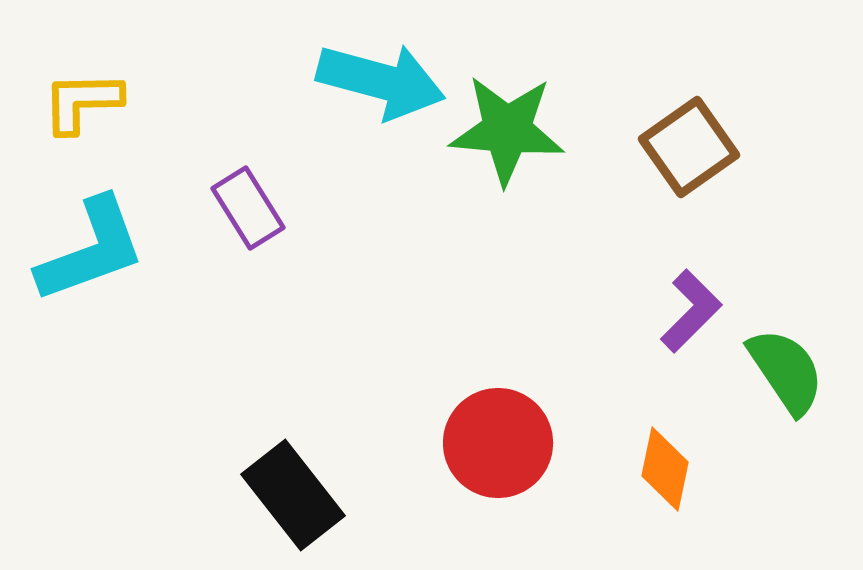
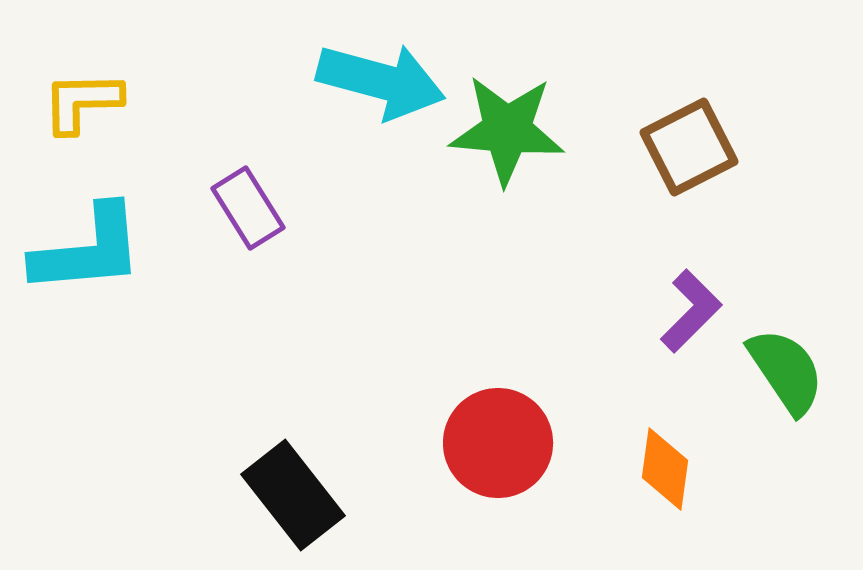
brown square: rotated 8 degrees clockwise
cyan L-shape: moved 3 px left; rotated 15 degrees clockwise
orange diamond: rotated 4 degrees counterclockwise
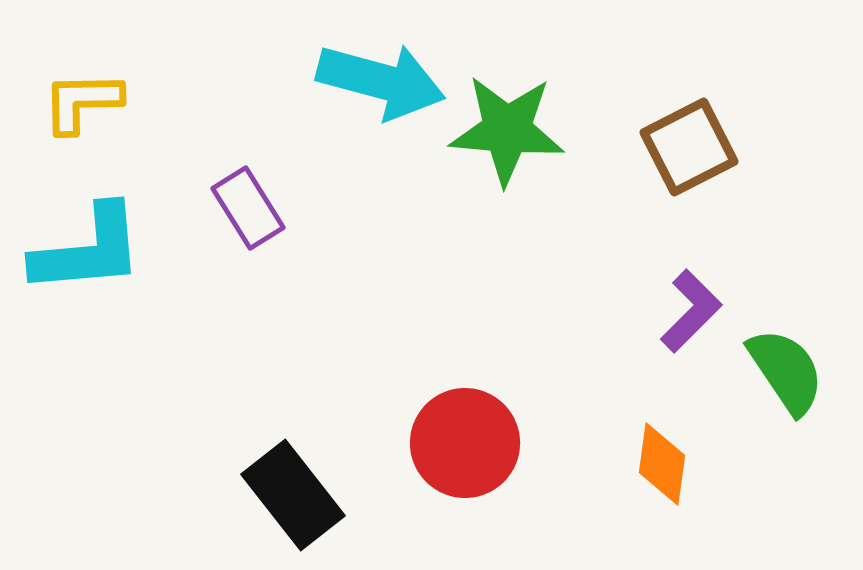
red circle: moved 33 px left
orange diamond: moved 3 px left, 5 px up
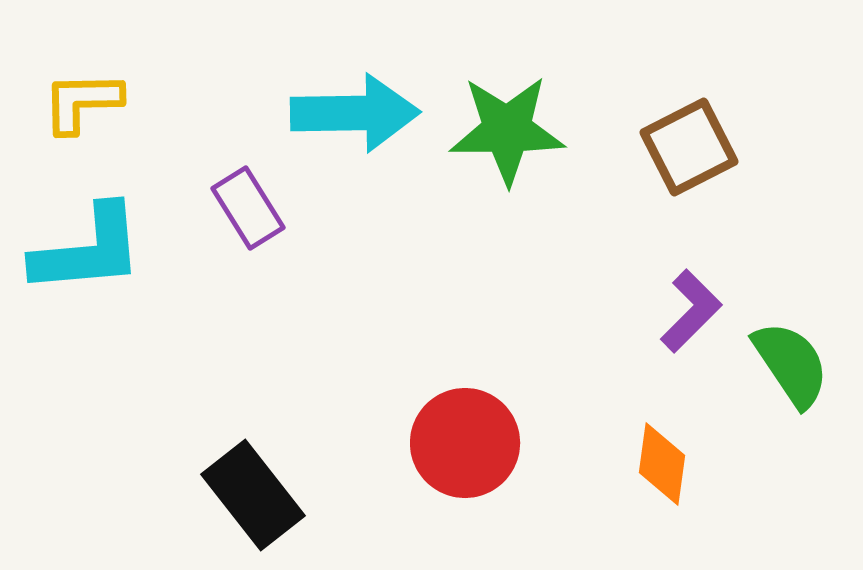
cyan arrow: moved 26 px left, 32 px down; rotated 16 degrees counterclockwise
green star: rotated 5 degrees counterclockwise
green semicircle: moved 5 px right, 7 px up
black rectangle: moved 40 px left
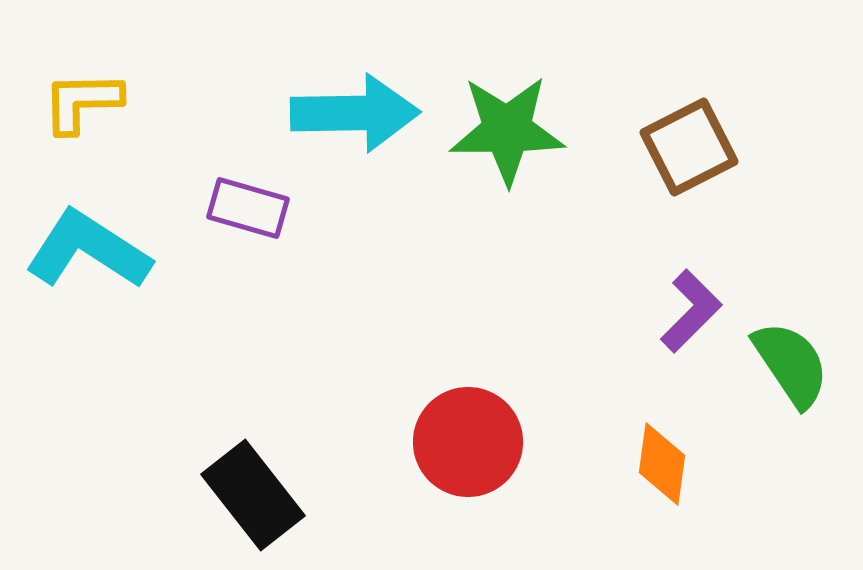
purple rectangle: rotated 42 degrees counterclockwise
cyan L-shape: rotated 142 degrees counterclockwise
red circle: moved 3 px right, 1 px up
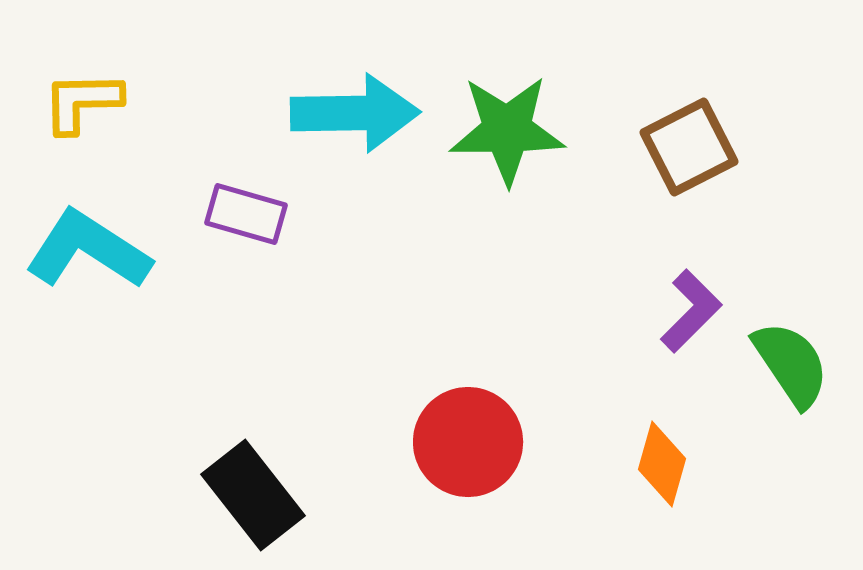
purple rectangle: moved 2 px left, 6 px down
orange diamond: rotated 8 degrees clockwise
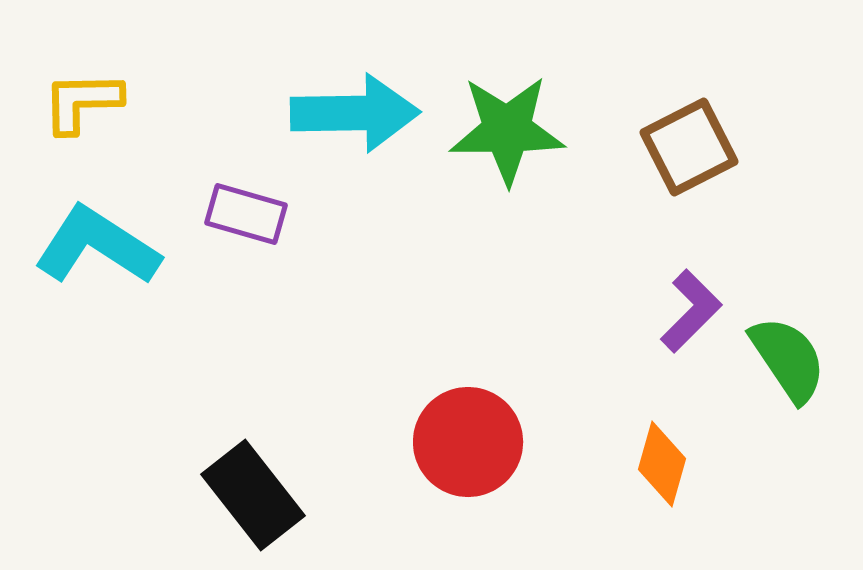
cyan L-shape: moved 9 px right, 4 px up
green semicircle: moved 3 px left, 5 px up
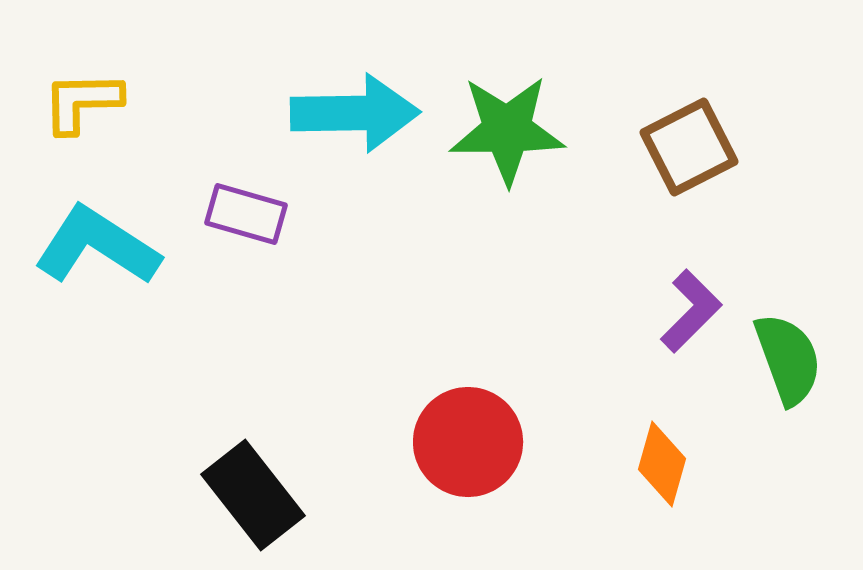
green semicircle: rotated 14 degrees clockwise
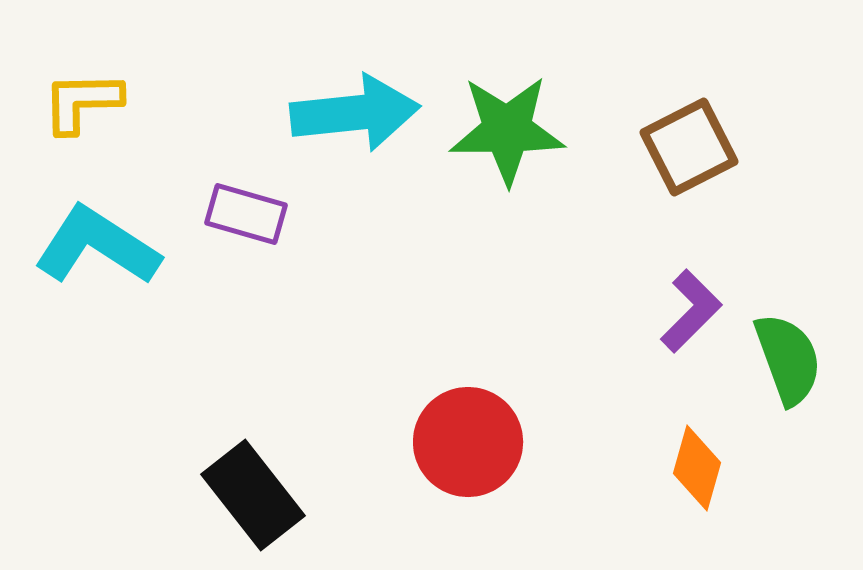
cyan arrow: rotated 5 degrees counterclockwise
orange diamond: moved 35 px right, 4 px down
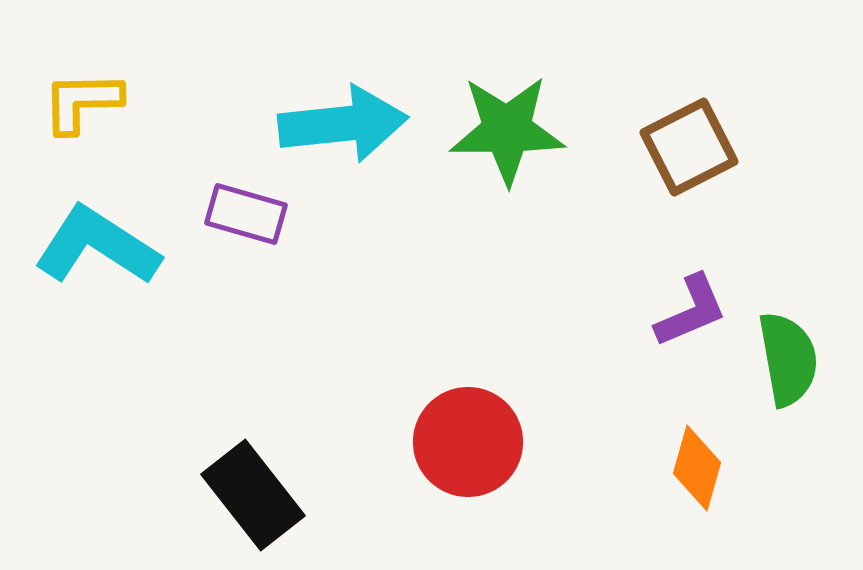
cyan arrow: moved 12 px left, 11 px down
purple L-shape: rotated 22 degrees clockwise
green semicircle: rotated 10 degrees clockwise
